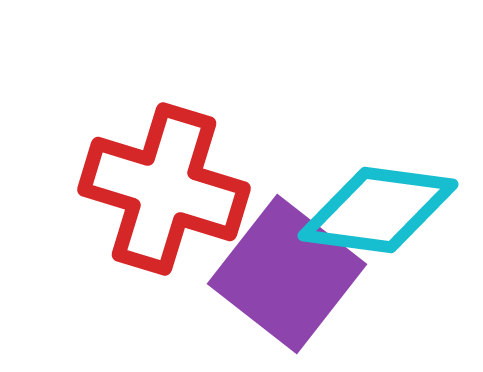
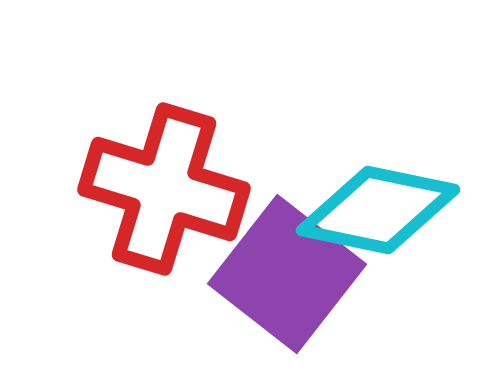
cyan diamond: rotated 4 degrees clockwise
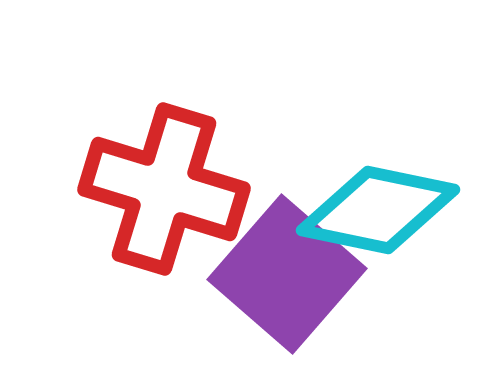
purple square: rotated 3 degrees clockwise
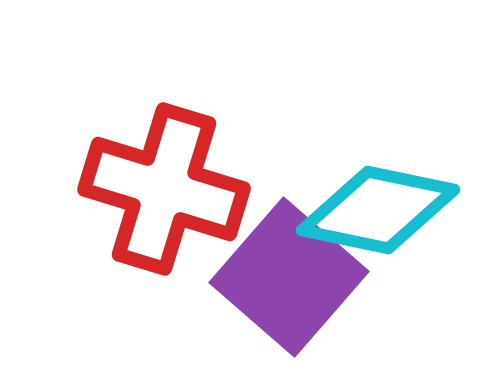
purple square: moved 2 px right, 3 px down
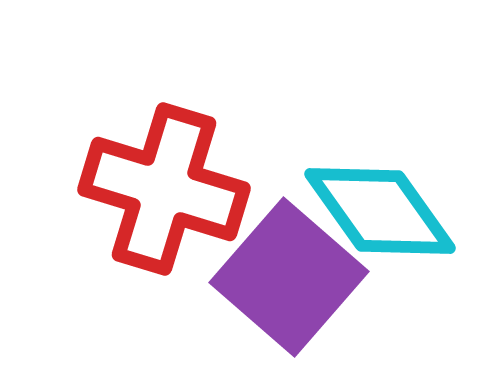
cyan diamond: moved 2 px right, 1 px down; rotated 43 degrees clockwise
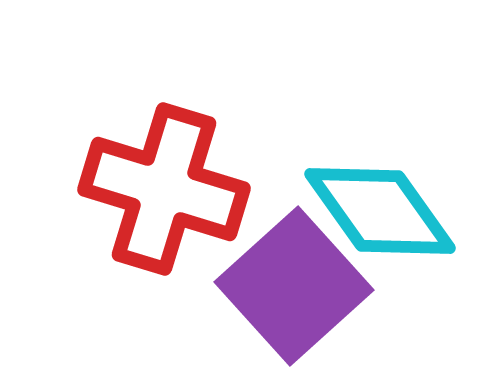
purple square: moved 5 px right, 9 px down; rotated 7 degrees clockwise
